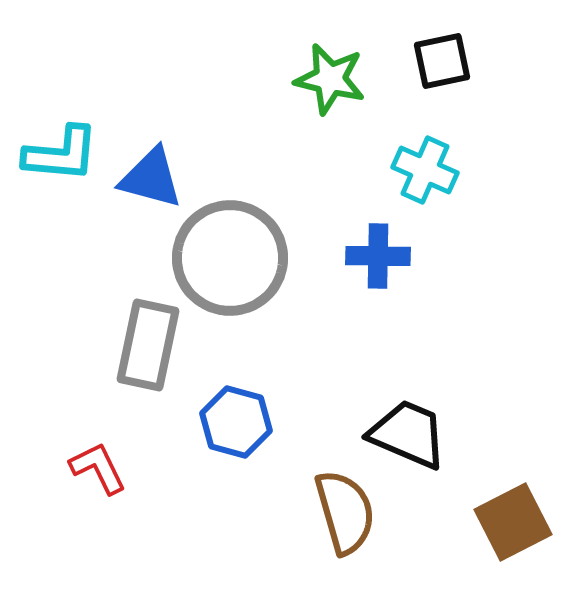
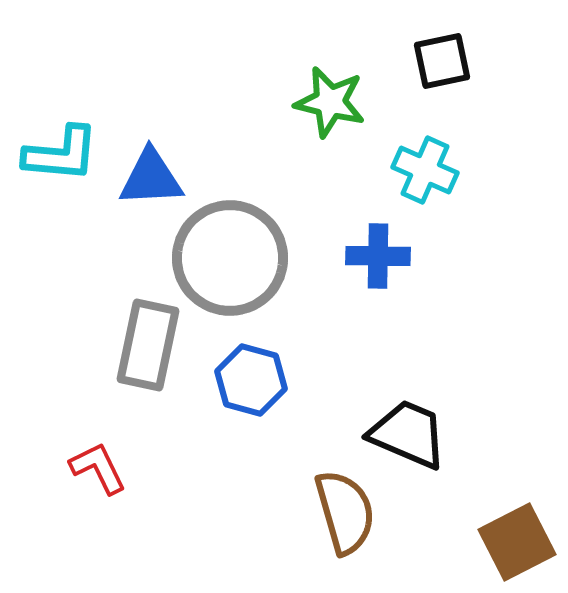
green star: moved 23 px down
blue triangle: rotated 18 degrees counterclockwise
blue hexagon: moved 15 px right, 42 px up
brown square: moved 4 px right, 20 px down
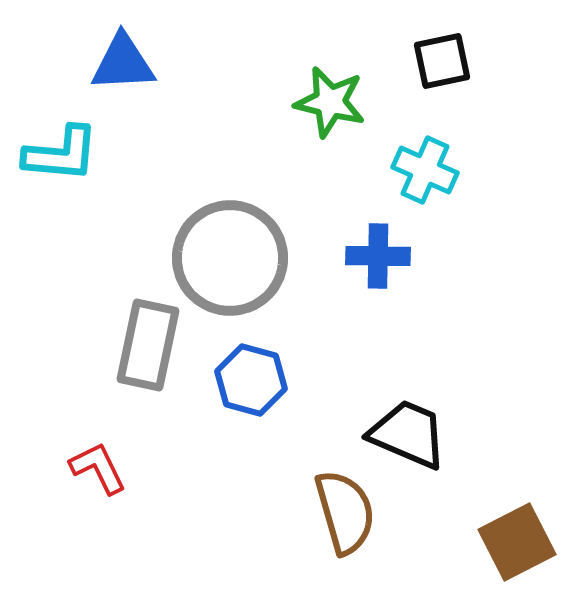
blue triangle: moved 28 px left, 115 px up
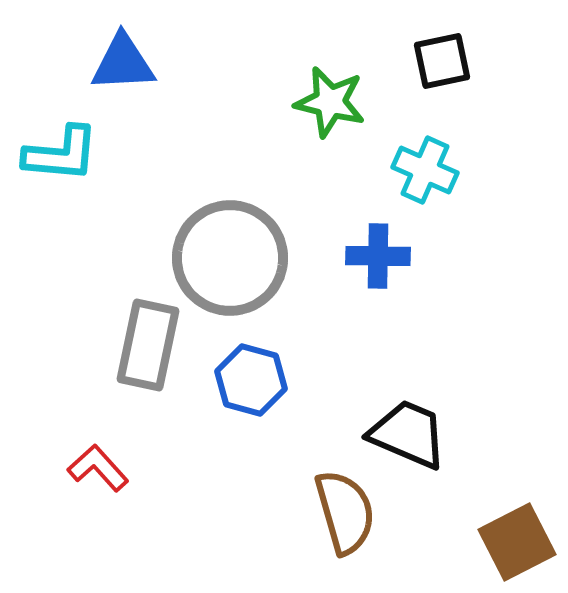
red L-shape: rotated 16 degrees counterclockwise
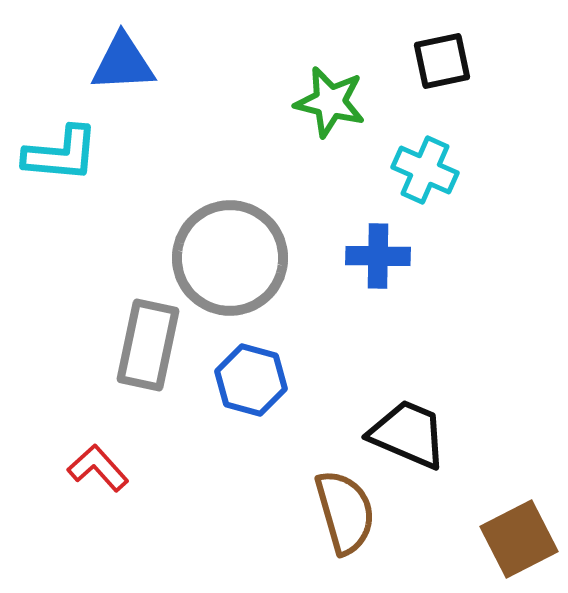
brown square: moved 2 px right, 3 px up
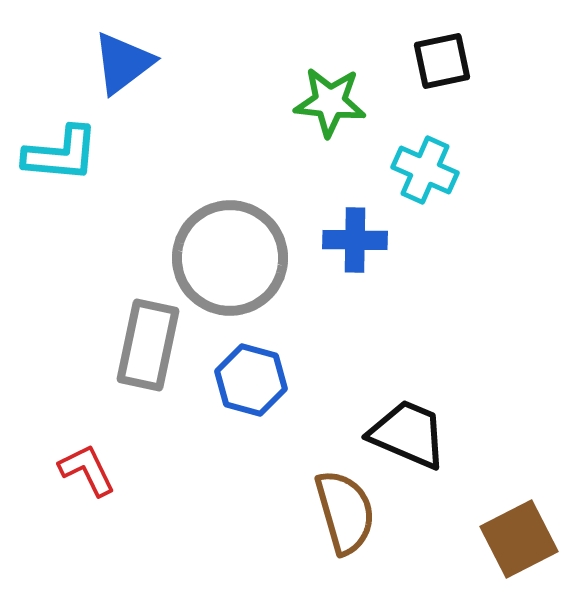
blue triangle: rotated 34 degrees counterclockwise
green star: rotated 8 degrees counterclockwise
blue cross: moved 23 px left, 16 px up
red L-shape: moved 11 px left, 2 px down; rotated 16 degrees clockwise
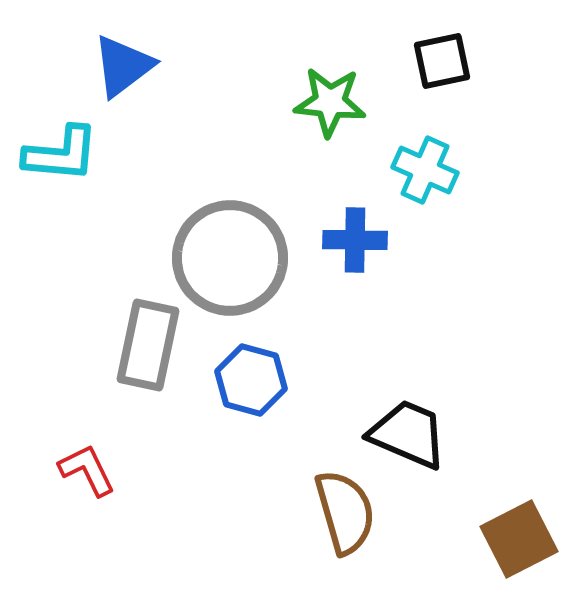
blue triangle: moved 3 px down
